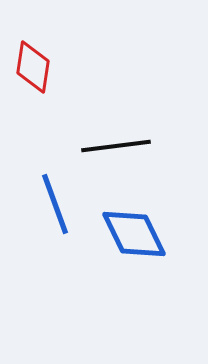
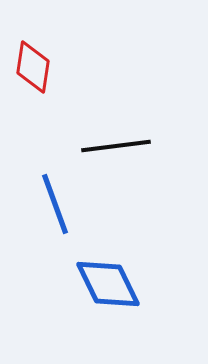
blue diamond: moved 26 px left, 50 px down
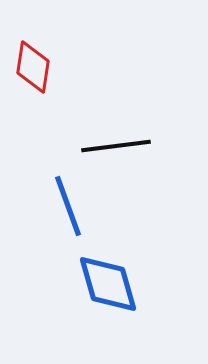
blue line: moved 13 px right, 2 px down
blue diamond: rotated 10 degrees clockwise
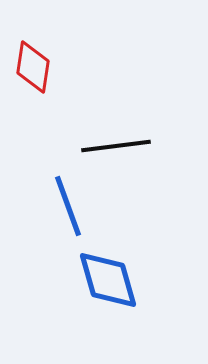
blue diamond: moved 4 px up
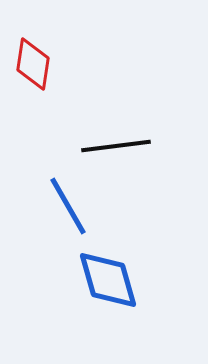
red diamond: moved 3 px up
blue line: rotated 10 degrees counterclockwise
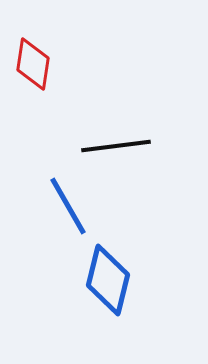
blue diamond: rotated 30 degrees clockwise
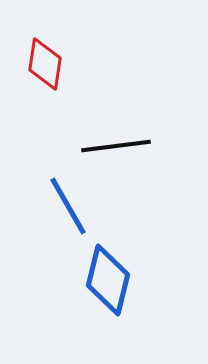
red diamond: moved 12 px right
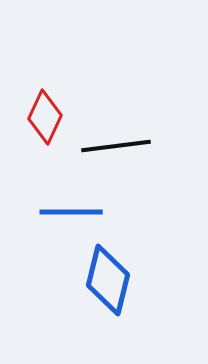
red diamond: moved 53 px down; rotated 16 degrees clockwise
blue line: moved 3 px right, 6 px down; rotated 60 degrees counterclockwise
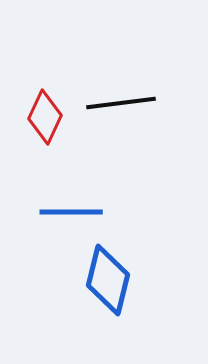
black line: moved 5 px right, 43 px up
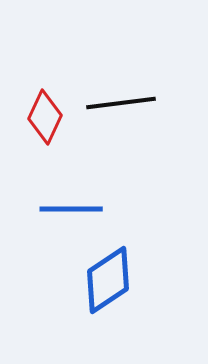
blue line: moved 3 px up
blue diamond: rotated 42 degrees clockwise
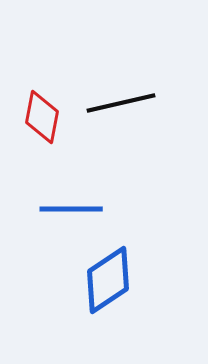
black line: rotated 6 degrees counterclockwise
red diamond: moved 3 px left; rotated 14 degrees counterclockwise
